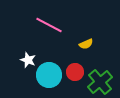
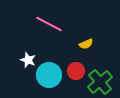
pink line: moved 1 px up
red circle: moved 1 px right, 1 px up
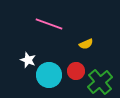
pink line: rotated 8 degrees counterclockwise
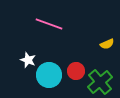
yellow semicircle: moved 21 px right
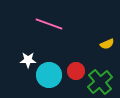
white star: rotated 21 degrees counterclockwise
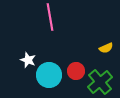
pink line: moved 1 px right, 7 px up; rotated 60 degrees clockwise
yellow semicircle: moved 1 px left, 4 px down
white star: rotated 21 degrees clockwise
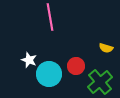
yellow semicircle: rotated 40 degrees clockwise
white star: moved 1 px right
red circle: moved 5 px up
cyan circle: moved 1 px up
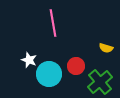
pink line: moved 3 px right, 6 px down
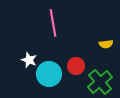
yellow semicircle: moved 4 px up; rotated 24 degrees counterclockwise
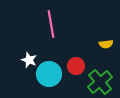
pink line: moved 2 px left, 1 px down
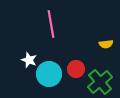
red circle: moved 3 px down
